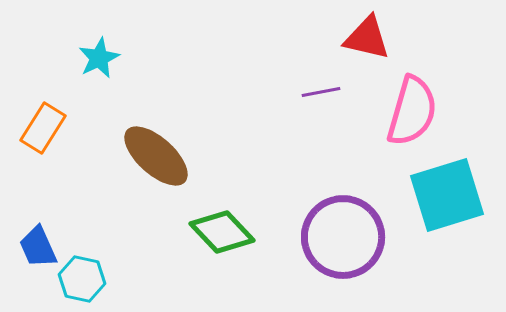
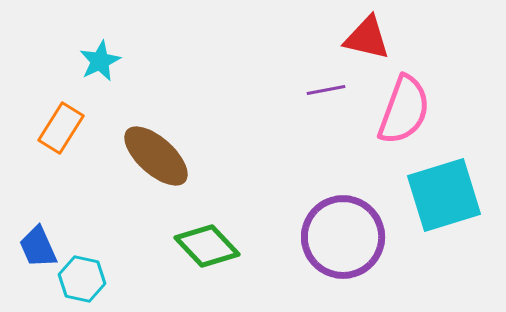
cyan star: moved 1 px right, 3 px down
purple line: moved 5 px right, 2 px up
pink semicircle: moved 8 px left, 1 px up; rotated 4 degrees clockwise
orange rectangle: moved 18 px right
cyan square: moved 3 px left
green diamond: moved 15 px left, 14 px down
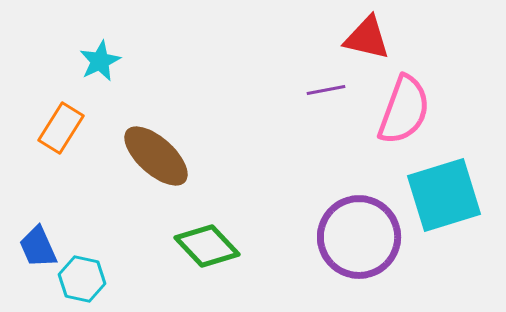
purple circle: moved 16 px right
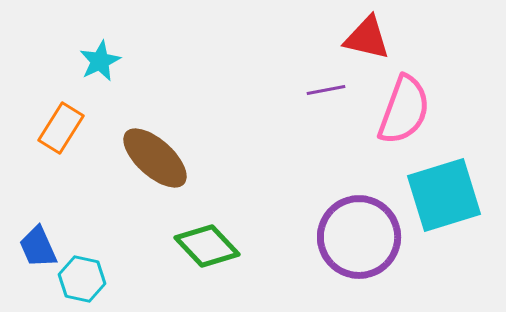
brown ellipse: moved 1 px left, 2 px down
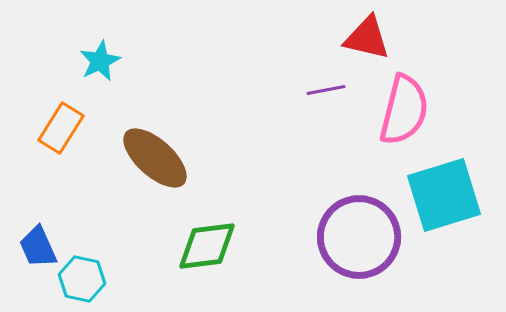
pink semicircle: rotated 6 degrees counterclockwise
green diamond: rotated 54 degrees counterclockwise
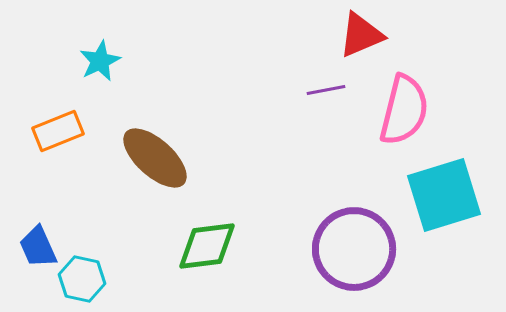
red triangle: moved 6 px left, 3 px up; rotated 36 degrees counterclockwise
orange rectangle: moved 3 px left, 3 px down; rotated 36 degrees clockwise
purple circle: moved 5 px left, 12 px down
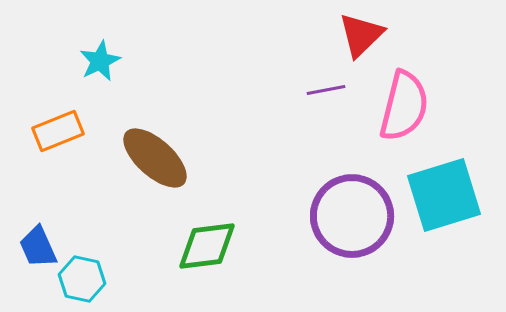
red triangle: rotated 21 degrees counterclockwise
pink semicircle: moved 4 px up
purple circle: moved 2 px left, 33 px up
